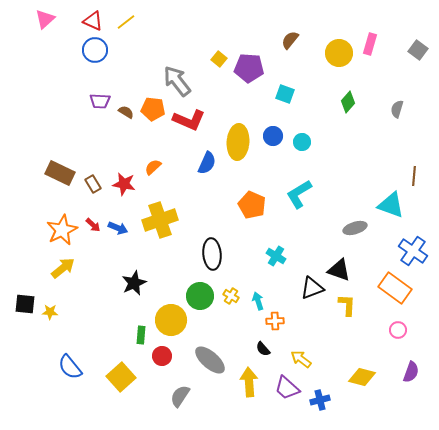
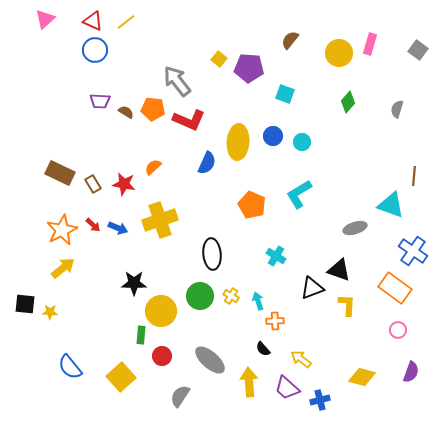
black star at (134, 283): rotated 25 degrees clockwise
yellow circle at (171, 320): moved 10 px left, 9 px up
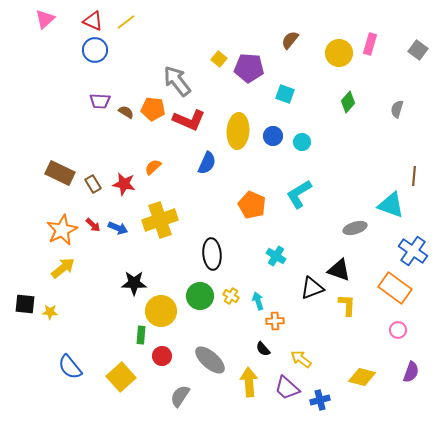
yellow ellipse at (238, 142): moved 11 px up
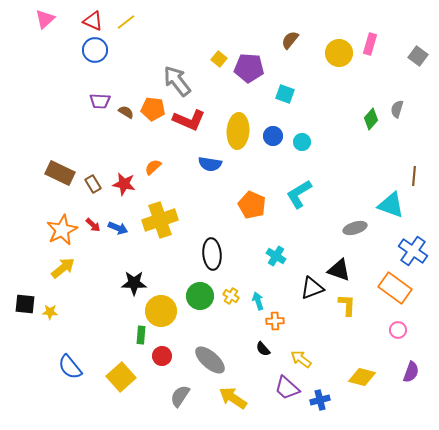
gray square at (418, 50): moved 6 px down
green diamond at (348, 102): moved 23 px right, 17 px down
blue semicircle at (207, 163): moved 3 px right, 1 px down; rotated 75 degrees clockwise
yellow arrow at (249, 382): moved 16 px left, 16 px down; rotated 52 degrees counterclockwise
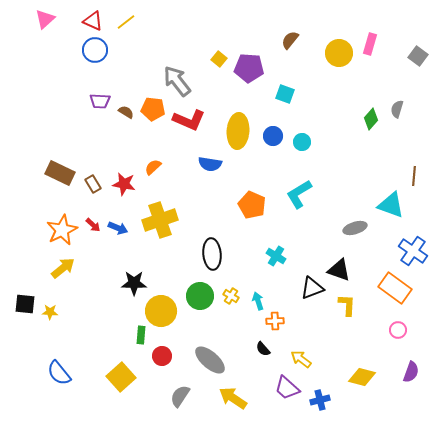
blue semicircle at (70, 367): moved 11 px left, 6 px down
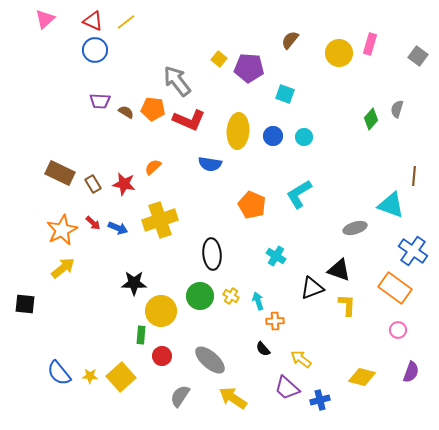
cyan circle at (302, 142): moved 2 px right, 5 px up
red arrow at (93, 225): moved 2 px up
yellow star at (50, 312): moved 40 px right, 64 px down
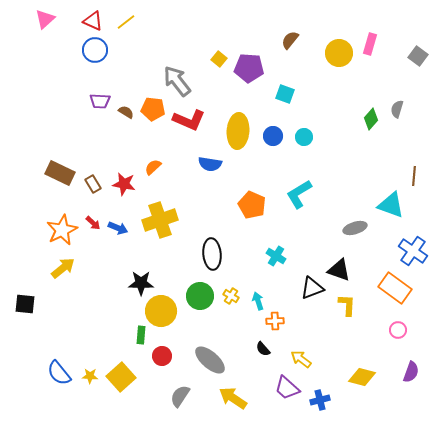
black star at (134, 283): moved 7 px right
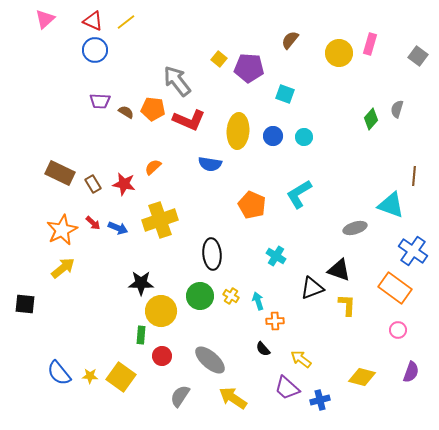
yellow square at (121, 377): rotated 12 degrees counterclockwise
